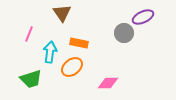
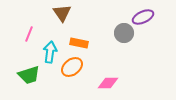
green trapezoid: moved 2 px left, 4 px up
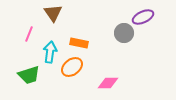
brown triangle: moved 9 px left
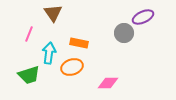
cyan arrow: moved 1 px left, 1 px down
orange ellipse: rotated 20 degrees clockwise
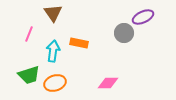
cyan arrow: moved 4 px right, 2 px up
orange ellipse: moved 17 px left, 16 px down
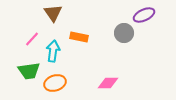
purple ellipse: moved 1 px right, 2 px up
pink line: moved 3 px right, 5 px down; rotated 21 degrees clockwise
orange rectangle: moved 6 px up
green trapezoid: moved 4 px up; rotated 10 degrees clockwise
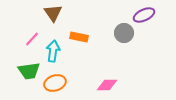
pink diamond: moved 1 px left, 2 px down
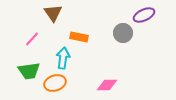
gray circle: moved 1 px left
cyan arrow: moved 10 px right, 7 px down
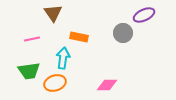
pink line: rotated 35 degrees clockwise
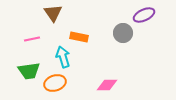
cyan arrow: moved 1 px up; rotated 25 degrees counterclockwise
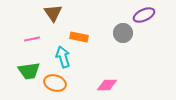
orange ellipse: rotated 35 degrees clockwise
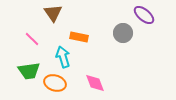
purple ellipse: rotated 65 degrees clockwise
pink line: rotated 56 degrees clockwise
pink diamond: moved 12 px left, 2 px up; rotated 70 degrees clockwise
